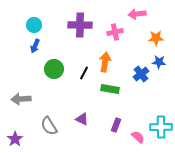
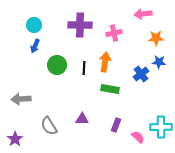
pink arrow: moved 6 px right
pink cross: moved 1 px left, 1 px down
green circle: moved 3 px right, 4 px up
black line: moved 5 px up; rotated 24 degrees counterclockwise
purple triangle: rotated 24 degrees counterclockwise
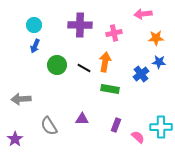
black line: rotated 64 degrees counterclockwise
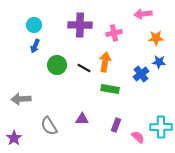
purple star: moved 1 px left, 1 px up
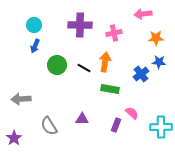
pink semicircle: moved 6 px left, 24 px up
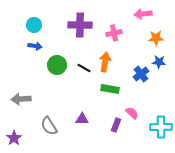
blue arrow: rotated 104 degrees counterclockwise
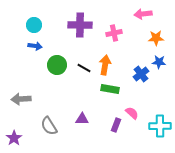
orange arrow: moved 3 px down
cyan cross: moved 1 px left, 1 px up
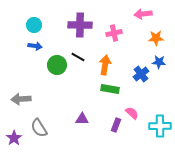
black line: moved 6 px left, 11 px up
gray semicircle: moved 10 px left, 2 px down
